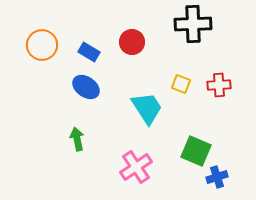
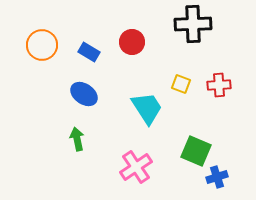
blue ellipse: moved 2 px left, 7 px down
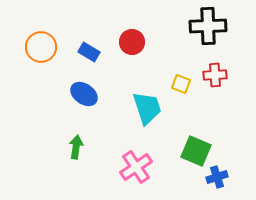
black cross: moved 15 px right, 2 px down
orange circle: moved 1 px left, 2 px down
red cross: moved 4 px left, 10 px up
cyan trapezoid: rotated 15 degrees clockwise
green arrow: moved 1 px left, 8 px down; rotated 20 degrees clockwise
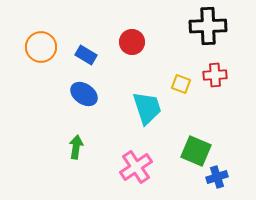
blue rectangle: moved 3 px left, 3 px down
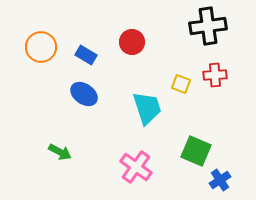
black cross: rotated 6 degrees counterclockwise
green arrow: moved 16 px left, 5 px down; rotated 110 degrees clockwise
pink cross: rotated 20 degrees counterclockwise
blue cross: moved 3 px right, 3 px down; rotated 15 degrees counterclockwise
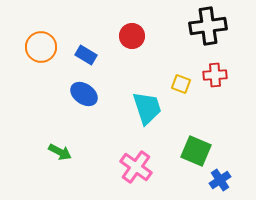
red circle: moved 6 px up
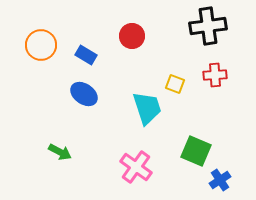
orange circle: moved 2 px up
yellow square: moved 6 px left
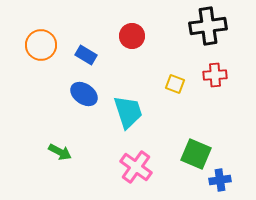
cyan trapezoid: moved 19 px left, 4 px down
green square: moved 3 px down
blue cross: rotated 25 degrees clockwise
